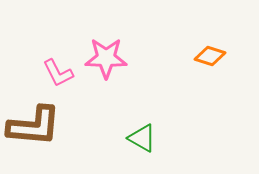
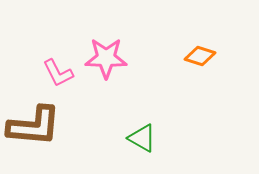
orange diamond: moved 10 px left
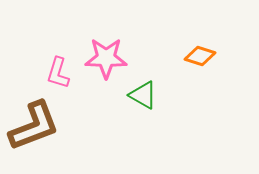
pink L-shape: rotated 44 degrees clockwise
brown L-shape: rotated 26 degrees counterclockwise
green triangle: moved 1 px right, 43 px up
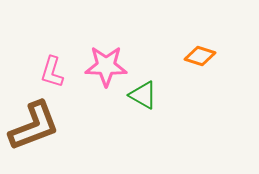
pink star: moved 8 px down
pink L-shape: moved 6 px left, 1 px up
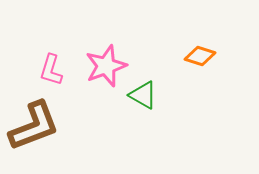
pink star: rotated 21 degrees counterclockwise
pink L-shape: moved 1 px left, 2 px up
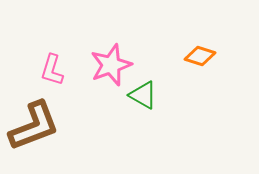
pink star: moved 5 px right, 1 px up
pink L-shape: moved 1 px right
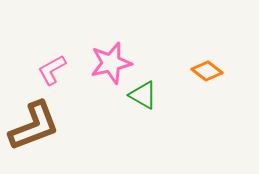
orange diamond: moved 7 px right, 15 px down; rotated 20 degrees clockwise
pink star: moved 2 px up; rotated 6 degrees clockwise
pink L-shape: rotated 44 degrees clockwise
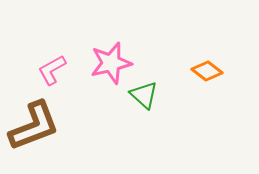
green triangle: moved 1 px right; rotated 12 degrees clockwise
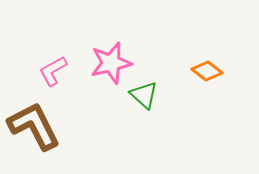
pink L-shape: moved 1 px right, 1 px down
brown L-shape: rotated 96 degrees counterclockwise
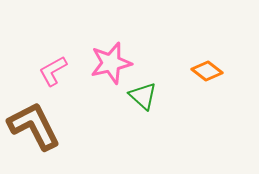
green triangle: moved 1 px left, 1 px down
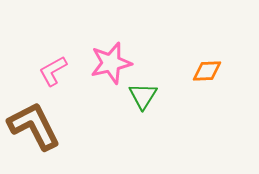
orange diamond: rotated 40 degrees counterclockwise
green triangle: rotated 20 degrees clockwise
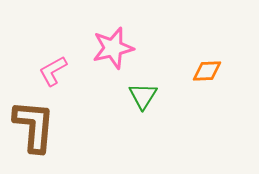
pink star: moved 2 px right, 15 px up
brown L-shape: rotated 32 degrees clockwise
